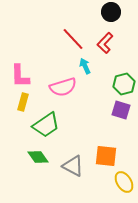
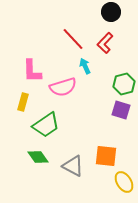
pink L-shape: moved 12 px right, 5 px up
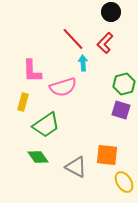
cyan arrow: moved 2 px left, 3 px up; rotated 21 degrees clockwise
orange square: moved 1 px right, 1 px up
gray triangle: moved 3 px right, 1 px down
